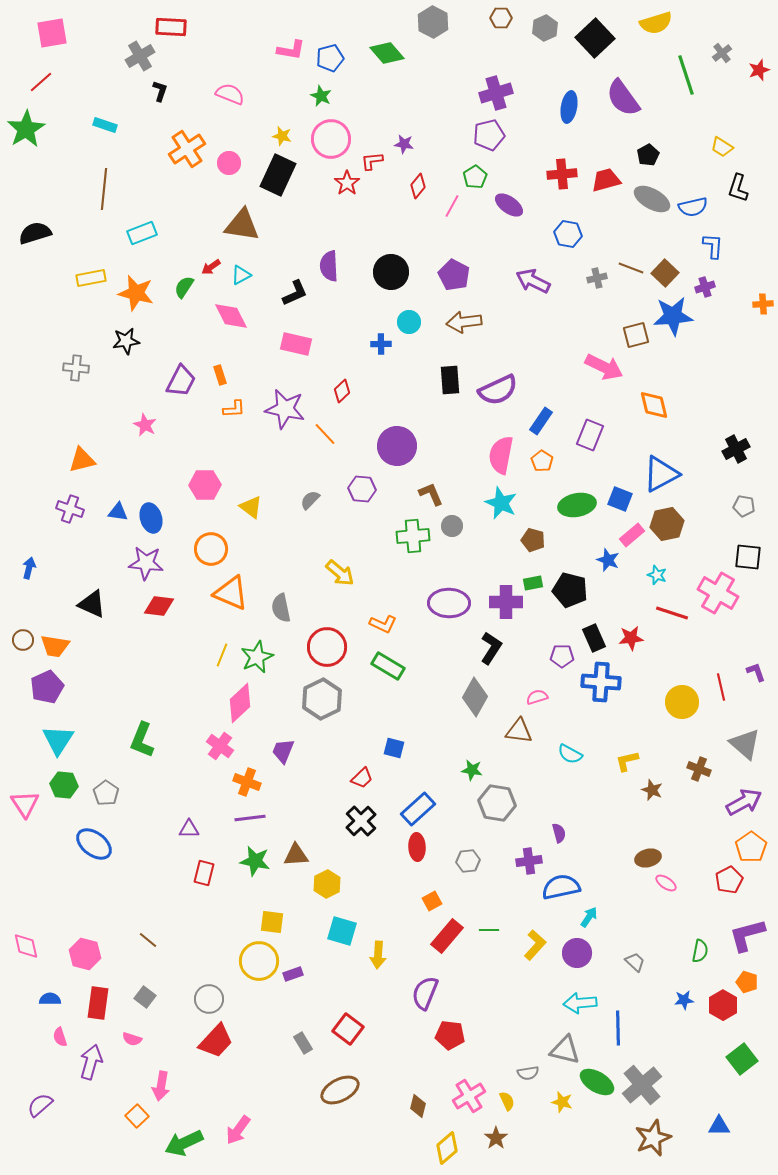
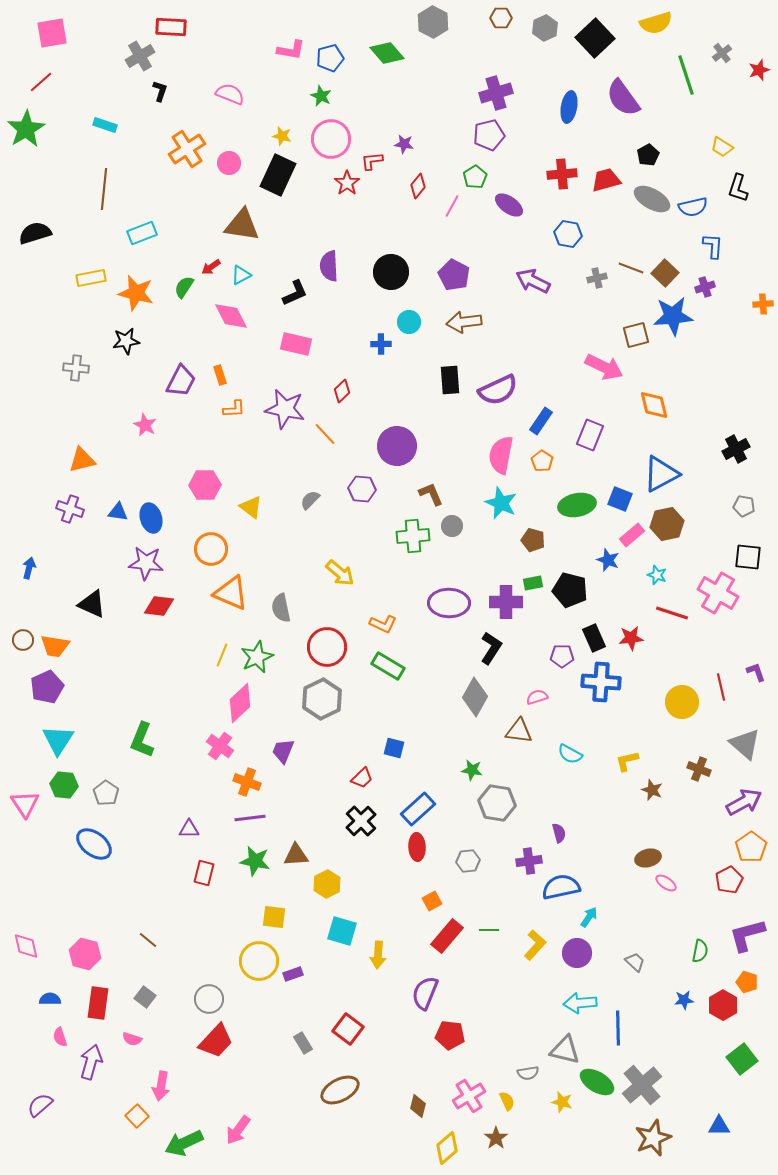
yellow square at (272, 922): moved 2 px right, 5 px up
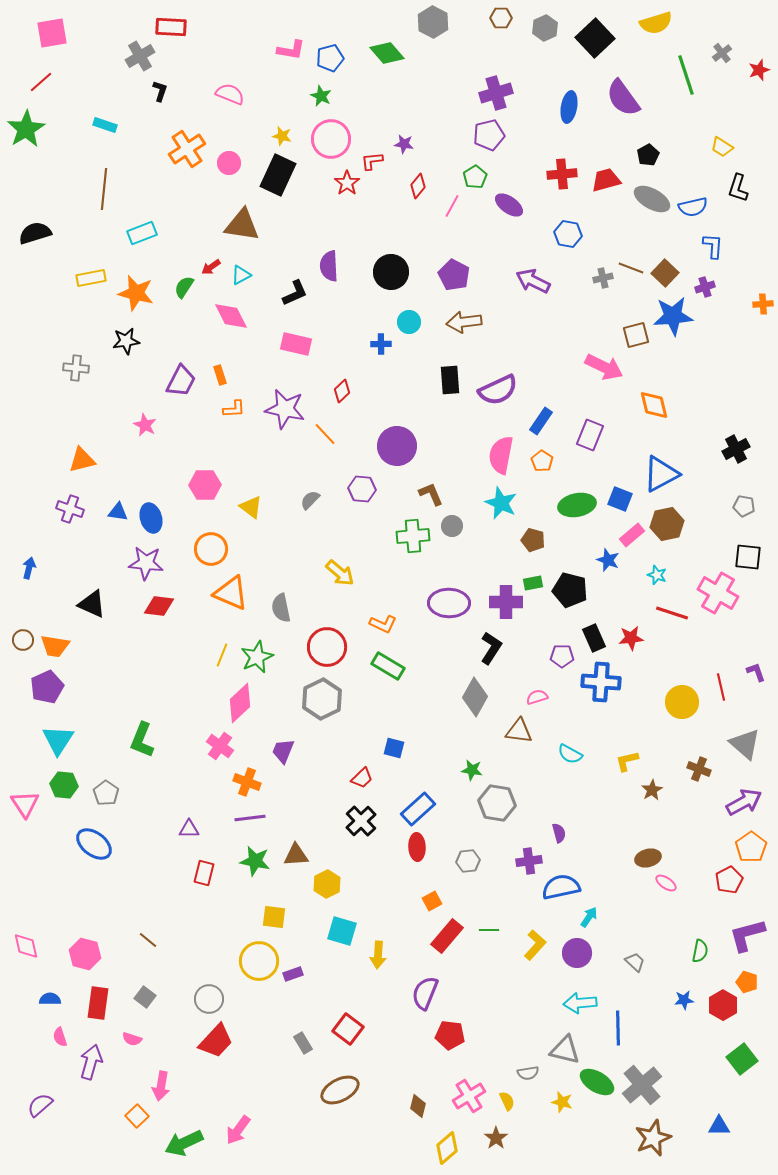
gray cross at (597, 278): moved 6 px right
brown star at (652, 790): rotated 20 degrees clockwise
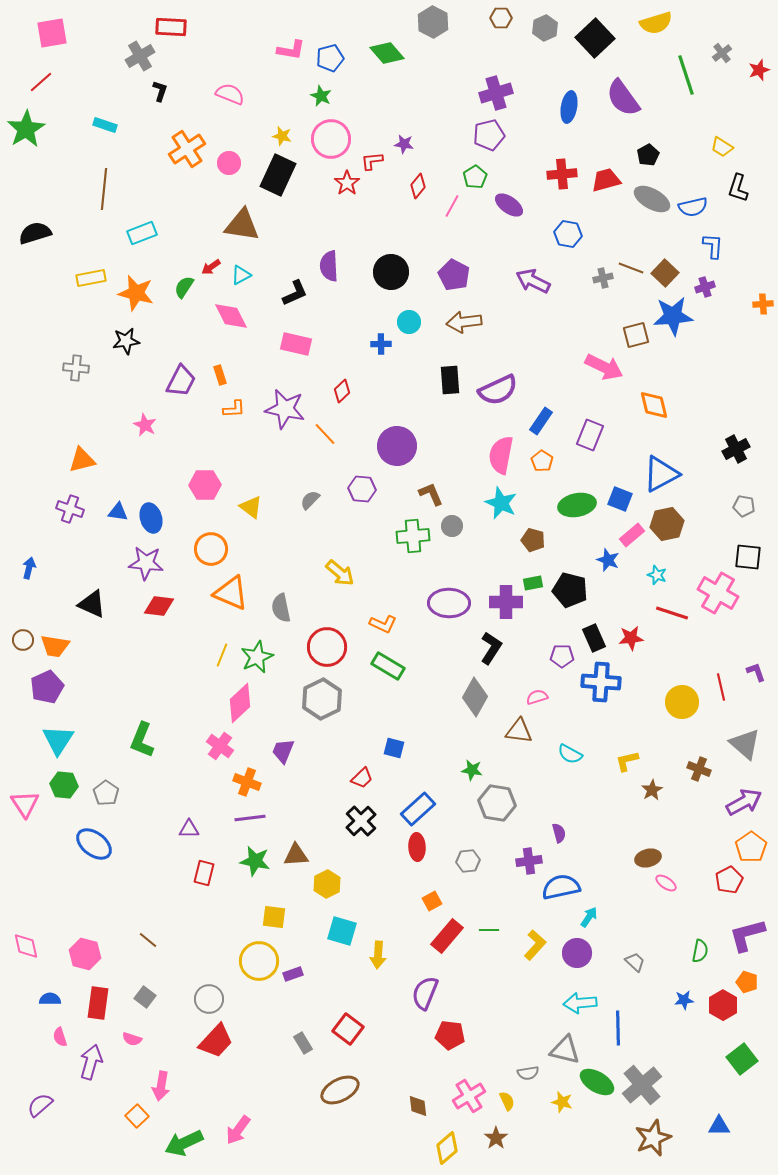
brown diamond at (418, 1106): rotated 20 degrees counterclockwise
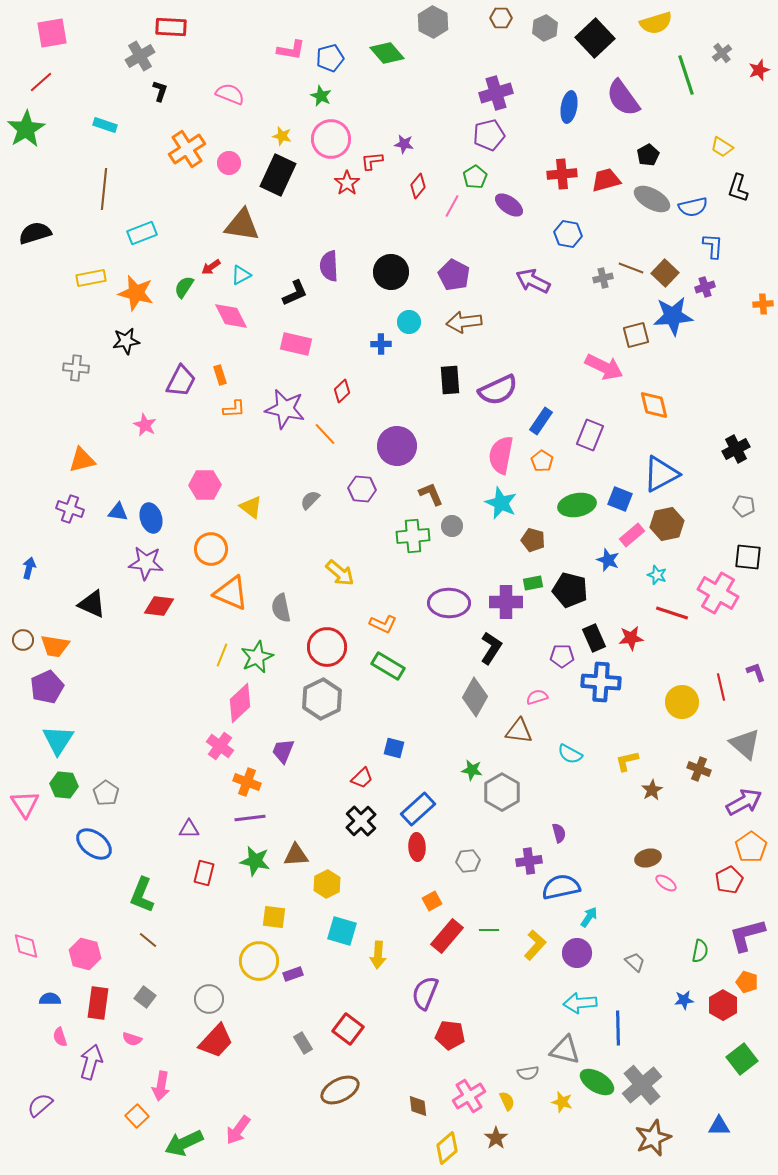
green L-shape at (142, 740): moved 155 px down
gray hexagon at (497, 803): moved 5 px right, 11 px up; rotated 21 degrees clockwise
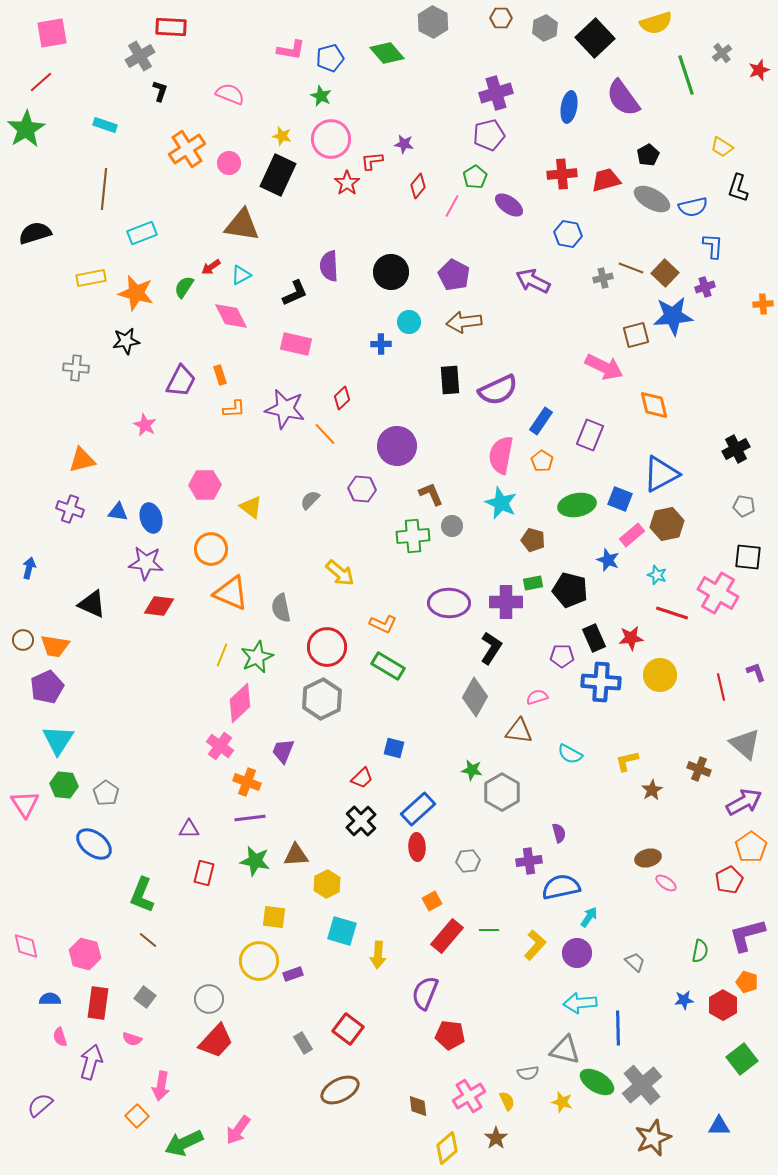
red diamond at (342, 391): moved 7 px down
yellow circle at (682, 702): moved 22 px left, 27 px up
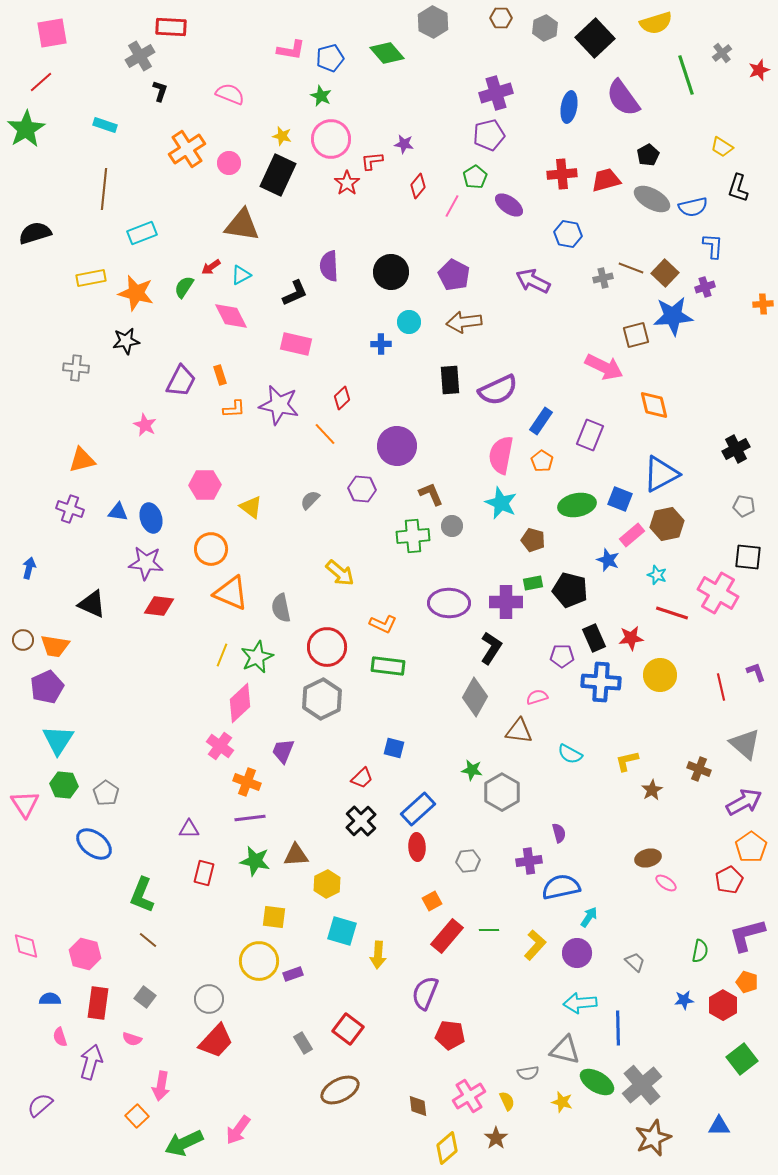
purple star at (285, 409): moved 6 px left, 4 px up
green rectangle at (388, 666): rotated 24 degrees counterclockwise
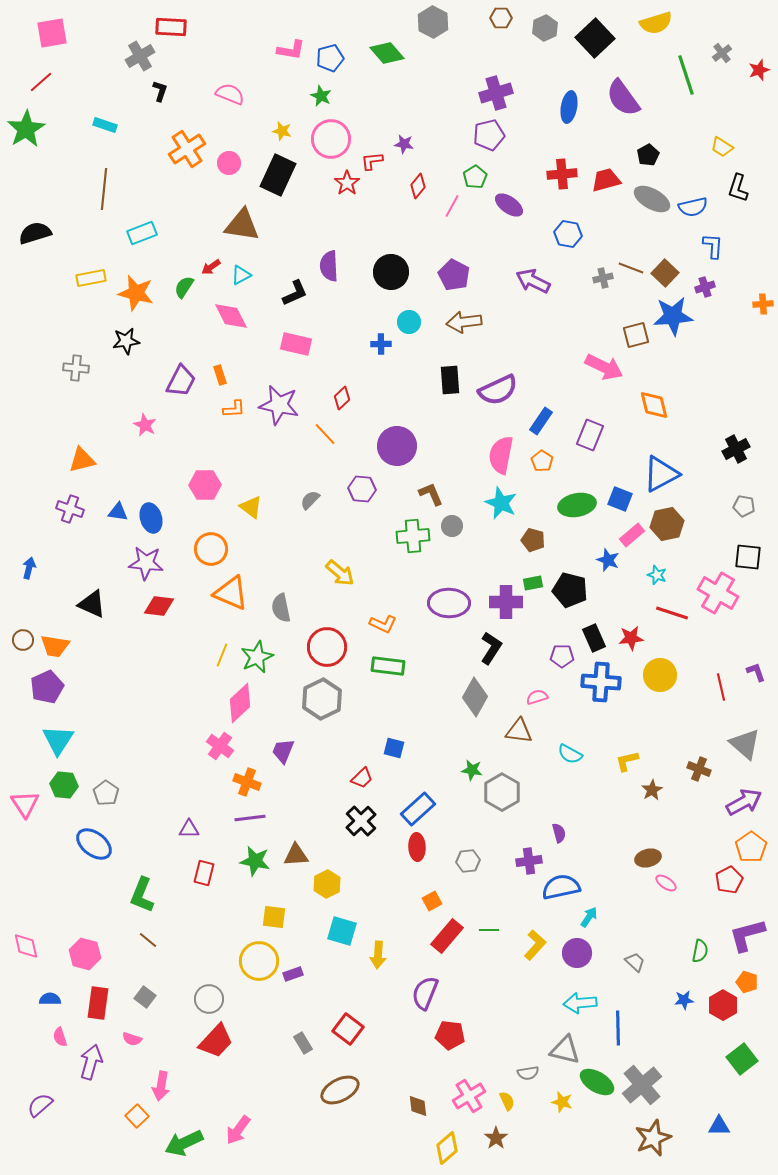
yellow star at (282, 136): moved 5 px up
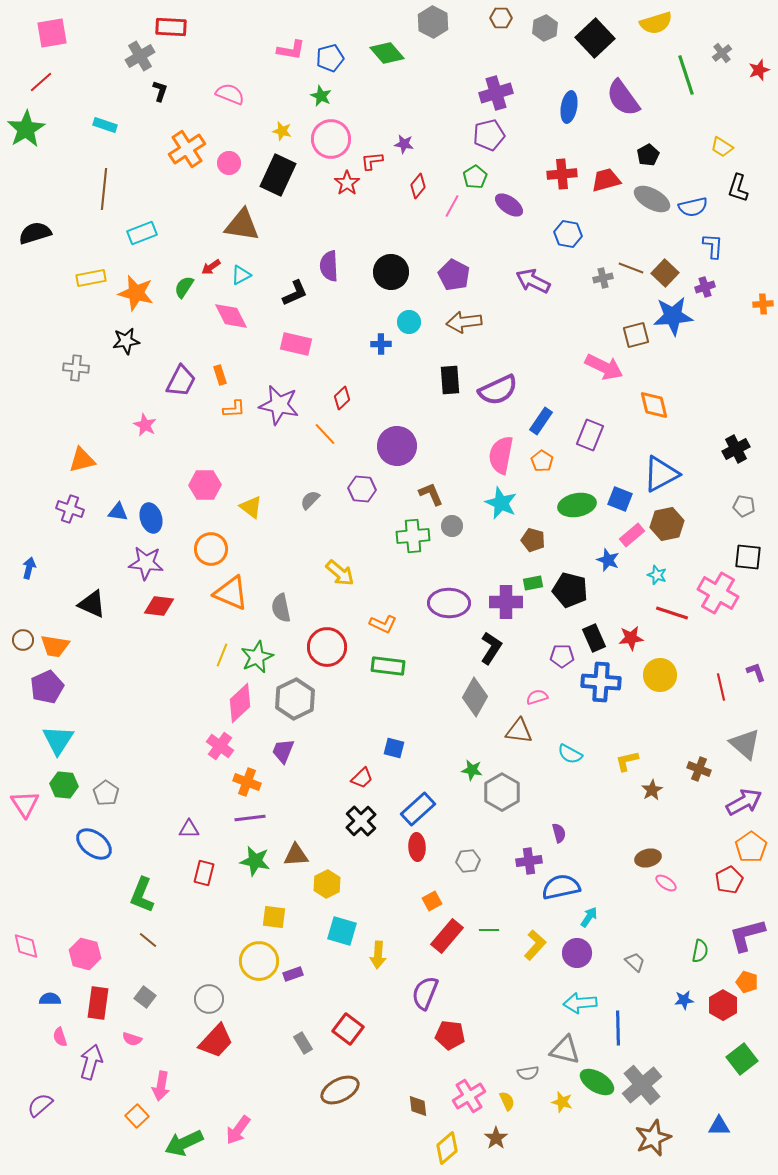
gray hexagon at (322, 699): moved 27 px left
